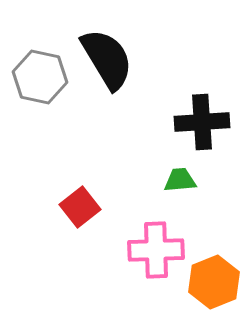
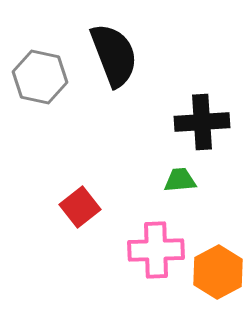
black semicircle: moved 7 px right, 4 px up; rotated 10 degrees clockwise
orange hexagon: moved 4 px right, 10 px up; rotated 6 degrees counterclockwise
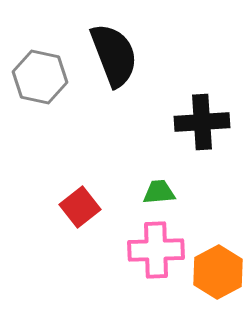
green trapezoid: moved 21 px left, 12 px down
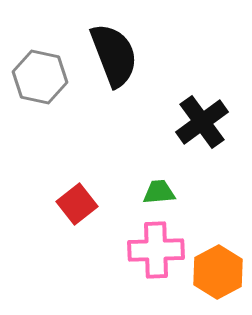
black cross: rotated 32 degrees counterclockwise
red square: moved 3 px left, 3 px up
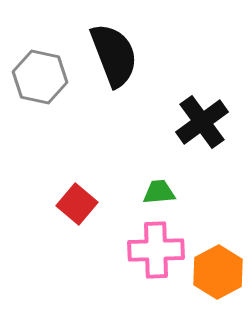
red square: rotated 12 degrees counterclockwise
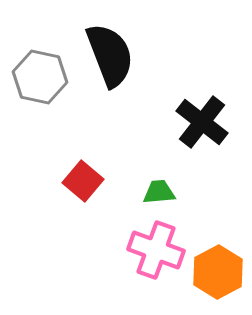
black semicircle: moved 4 px left
black cross: rotated 16 degrees counterclockwise
red square: moved 6 px right, 23 px up
pink cross: rotated 22 degrees clockwise
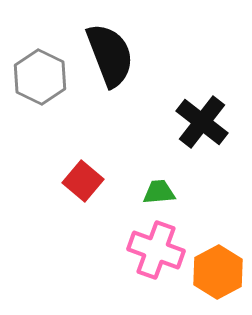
gray hexagon: rotated 14 degrees clockwise
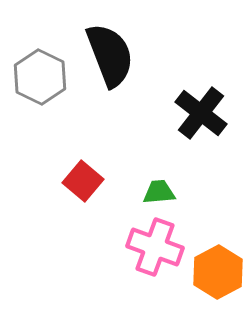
black cross: moved 1 px left, 9 px up
pink cross: moved 1 px left, 3 px up
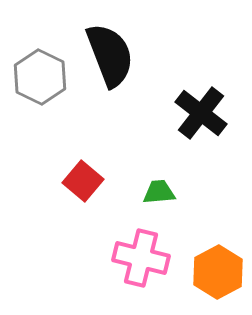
pink cross: moved 14 px left, 11 px down; rotated 6 degrees counterclockwise
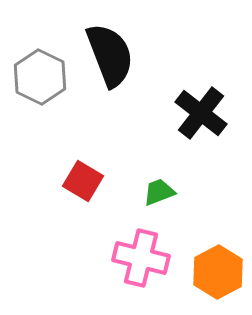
red square: rotated 9 degrees counterclockwise
green trapezoid: rotated 16 degrees counterclockwise
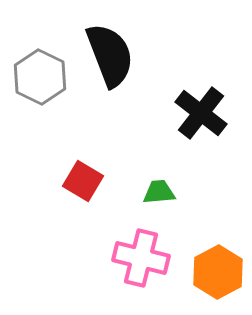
green trapezoid: rotated 16 degrees clockwise
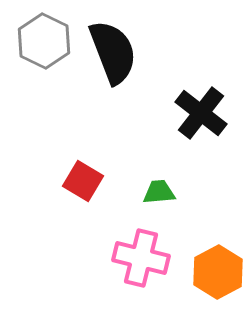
black semicircle: moved 3 px right, 3 px up
gray hexagon: moved 4 px right, 36 px up
